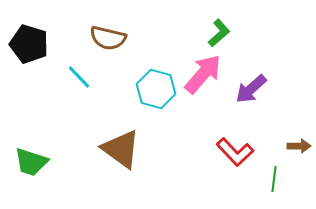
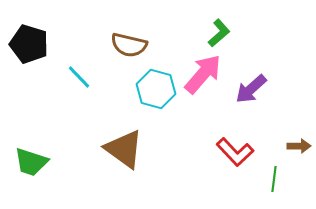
brown semicircle: moved 21 px right, 7 px down
brown triangle: moved 3 px right
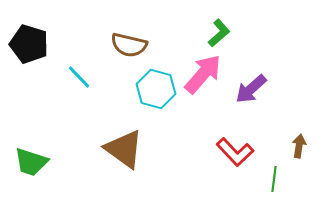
brown arrow: rotated 80 degrees counterclockwise
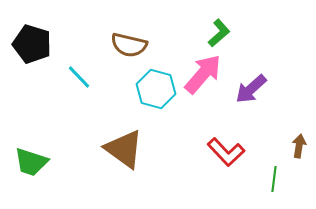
black pentagon: moved 3 px right
red L-shape: moved 9 px left
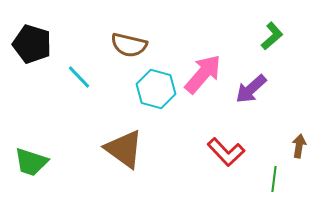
green L-shape: moved 53 px right, 3 px down
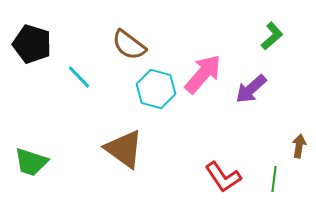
brown semicircle: rotated 24 degrees clockwise
red L-shape: moved 3 px left, 25 px down; rotated 9 degrees clockwise
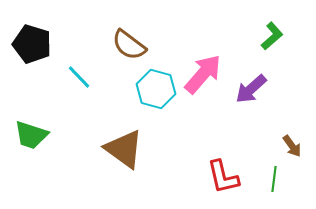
brown arrow: moved 7 px left; rotated 135 degrees clockwise
green trapezoid: moved 27 px up
red L-shape: rotated 21 degrees clockwise
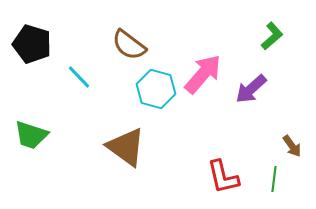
brown triangle: moved 2 px right, 2 px up
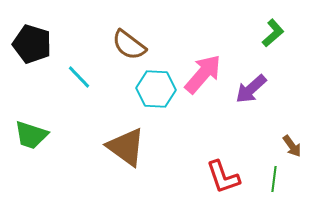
green L-shape: moved 1 px right, 3 px up
cyan hexagon: rotated 12 degrees counterclockwise
red L-shape: rotated 6 degrees counterclockwise
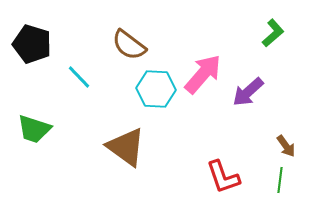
purple arrow: moved 3 px left, 3 px down
green trapezoid: moved 3 px right, 6 px up
brown arrow: moved 6 px left
green line: moved 6 px right, 1 px down
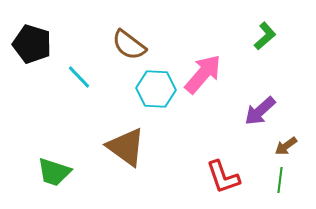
green L-shape: moved 8 px left, 3 px down
purple arrow: moved 12 px right, 19 px down
green trapezoid: moved 20 px right, 43 px down
brown arrow: rotated 90 degrees clockwise
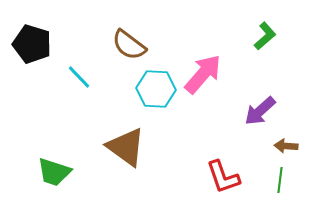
brown arrow: rotated 40 degrees clockwise
